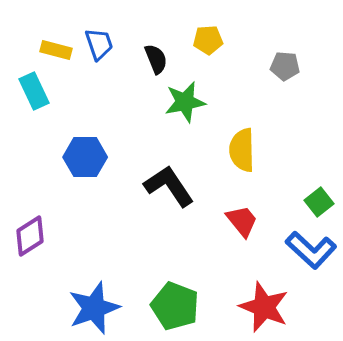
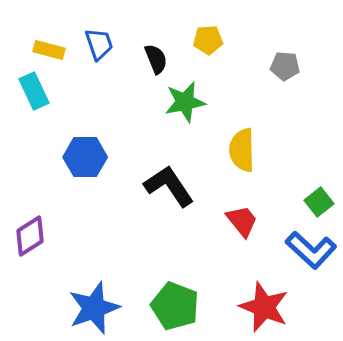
yellow rectangle: moved 7 px left
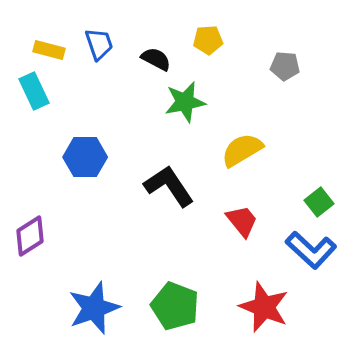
black semicircle: rotated 40 degrees counterclockwise
yellow semicircle: rotated 60 degrees clockwise
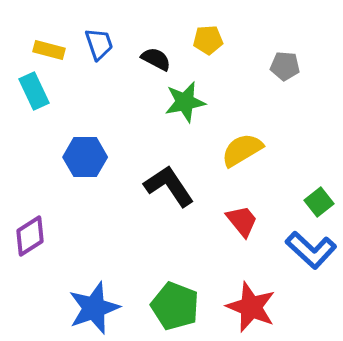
red star: moved 13 px left
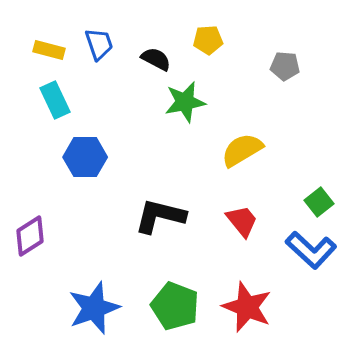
cyan rectangle: moved 21 px right, 9 px down
black L-shape: moved 9 px left, 30 px down; rotated 42 degrees counterclockwise
red star: moved 4 px left
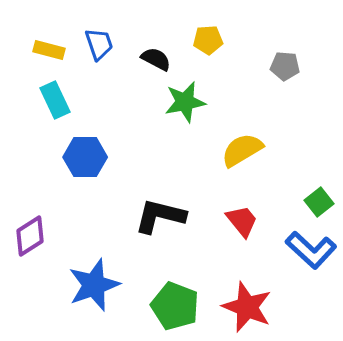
blue star: moved 23 px up
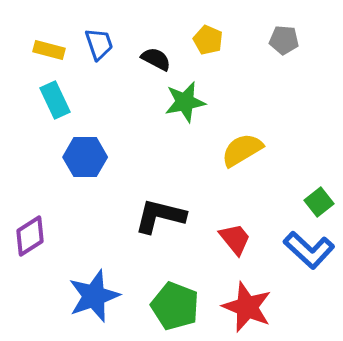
yellow pentagon: rotated 28 degrees clockwise
gray pentagon: moved 1 px left, 26 px up
red trapezoid: moved 7 px left, 18 px down
blue L-shape: moved 2 px left
blue star: moved 11 px down
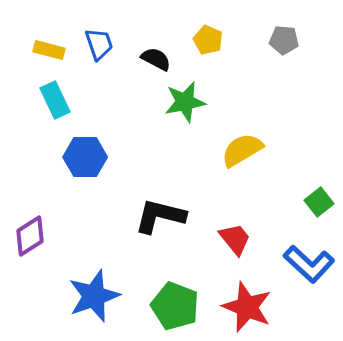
blue L-shape: moved 14 px down
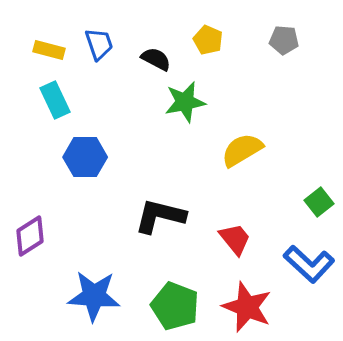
blue star: rotated 24 degrees clockwise
